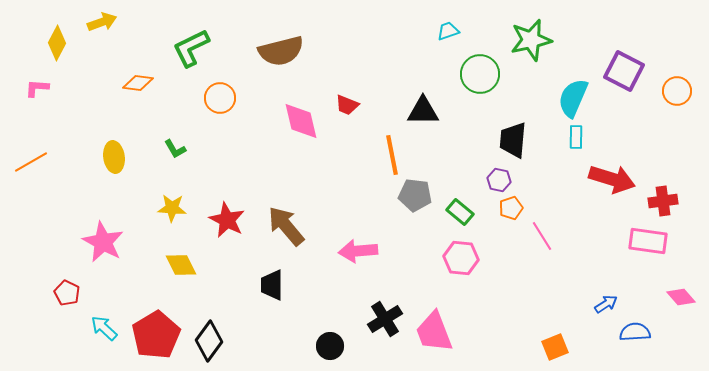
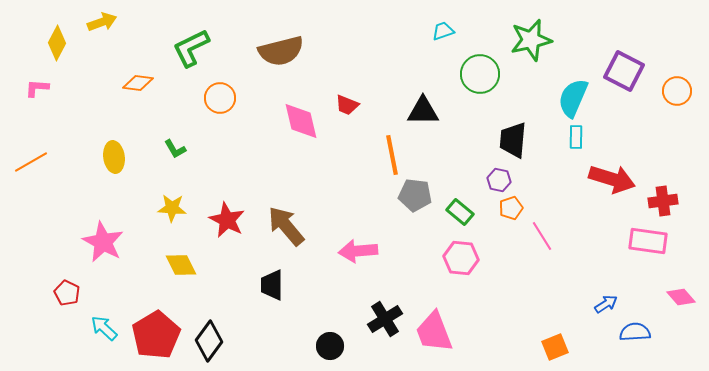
cyan trapezoid at (448, 31): moved 5 px left
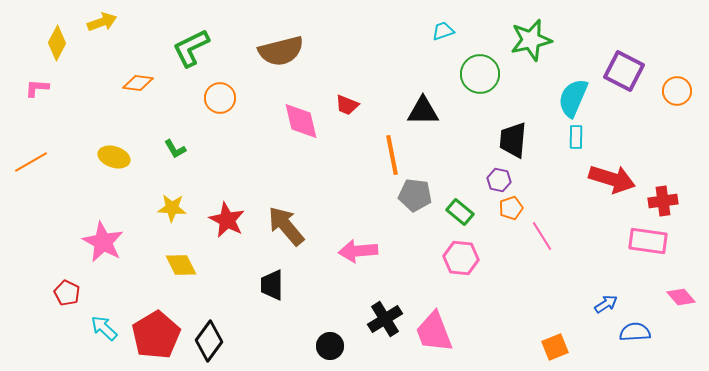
yellow ellipse at (114, 157): rotated 64 degrees counterclockwise
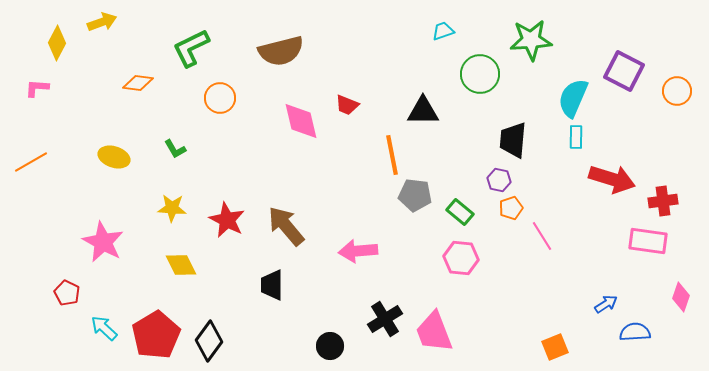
green star at (531, 40): rotated 9 degrees clockwise
pink diamond at (681, 297): rotated 60 degrees clockwise
